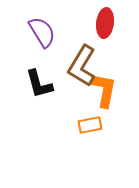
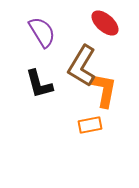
red ellipse: rotated 56 degrees counterclockwise
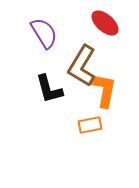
purple semicircle: moved 2 px right, 1 px down
black L-shape: moved 10 px right, 5 px down
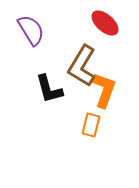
purple semicircle: moved 13 px left, 3 px up
orange L-shape: rotated 9 degrees clockwise
orange rectangle: moved 1 px right; rotated 65 degrees counterclockwise
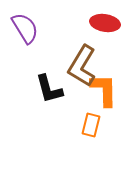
red ellipse: rotated 32 degrees counterclockwise
purple semicircle: moved 6 px left, 2 px up
orange L-shape: rotated 21 degrees counterclockwise
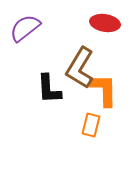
purple semicircle: rotated 96 degrees counterclockwise
brown L-shape: moved 2 px left, 2 px down
black L-shape: rotated 12 degrees clockwise
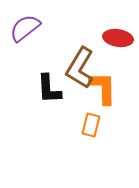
red ellipse: moved 13 px right, 15 px down
orange L-shape: moved 1 px left, 2 px up
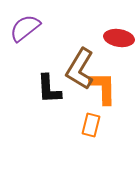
red ellipse: moved 1 px right
brown L-shape: moved 1 px down
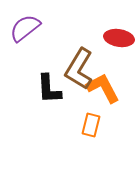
brown L-shape: moved 1 px left
orange L-shape: rotated 27 degrees counterclockwise
